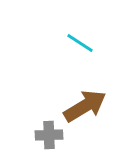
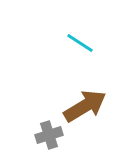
gray cross: rotated 16 degrees counterclockwise
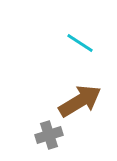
brown arrow: moved 5 px left, 5 px up
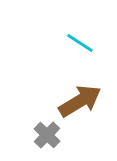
gray cross: moved 2 px left; rotated 28 degrees counterclockwise
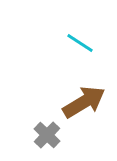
brown arrow: moved 4 px right, 1 px down
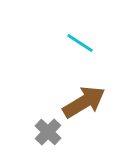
gray cross: moved 1 px right, 3 px up
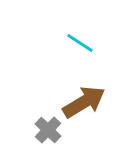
gray cross: moved 2 px up
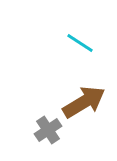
gray cross: rotated 12 degrees clockwise
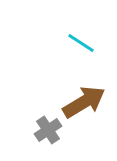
cyan line: moved 1 px right
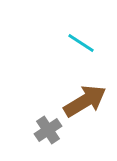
brown arrow: moved 1 px right, 1 px up
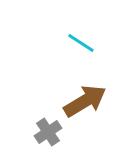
gray cross: moved 2 px down
